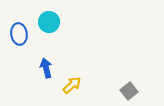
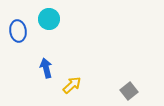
cyan circle: moved 3 px up
blue ellipse: moved 1 px left, 3 px up
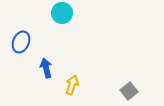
cyan circle: moved 13 px right, 6 px up
blue ellipse: moved 3 px right, 11 px down; rotated 30 degrees clockwise
yellow arrow: rotated 30 degrees counterclockwise
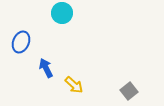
blue arrow: rotated 12 degrees counterclockwise
yellow arrow: moved 2 px right; rotated 114 degrees clockwise
